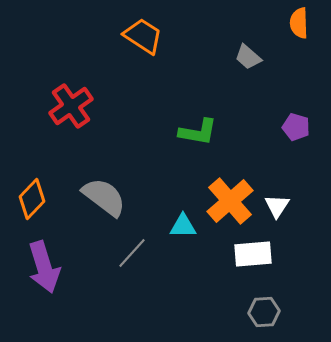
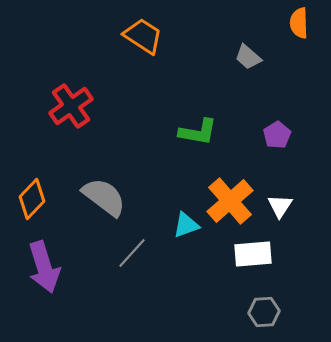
purple pentagon: moved 19 px left, 8 px down; rotated 24 degrees clockwise
white triangle: moved 3 px right
cyan triangle: moved 3 px right, 1 px up; rotated 20 degrees counterclockwise
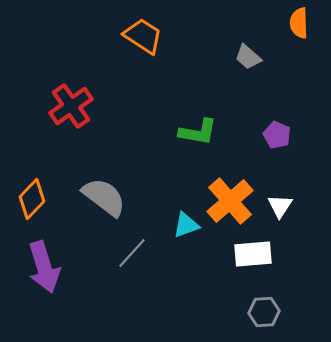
purple pentagon: rotated 16 degrees counterclockwise
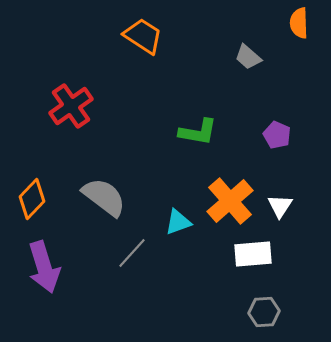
cyan triangle: moved 8 px left, 3 px up
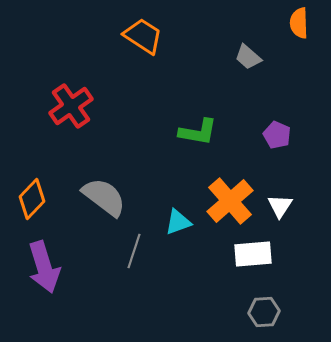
gray line: moved 2 px right, 2 px up; rotated 24 degrees counterclockwise
